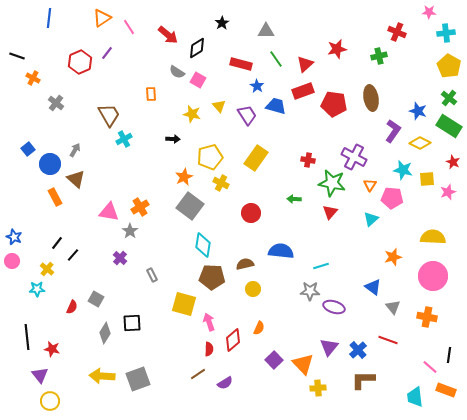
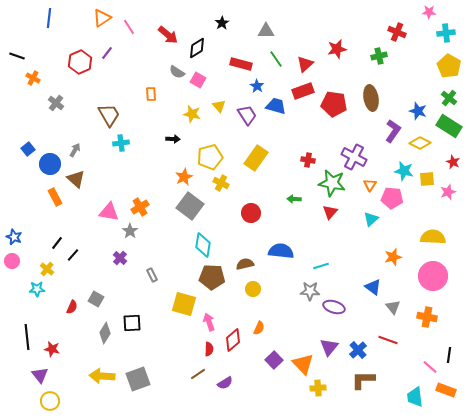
cyan cross at (124, 139): moved 3 px left, 4 px down; rotated 21 degrees clockwise
cyan star at (403, 170): moved 1 px right, 1 px down
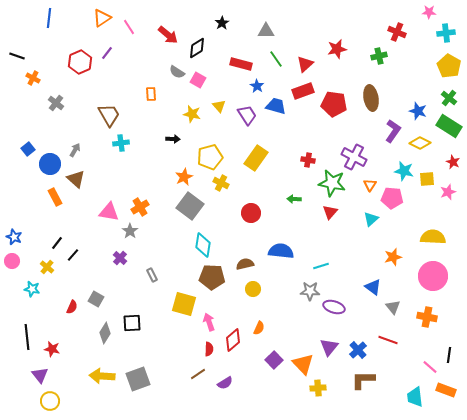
yellow cross at (47, 269): moved 2 px up
cyan star at (37, 289): moved 5 px left; rotated 14 degrees clockwise
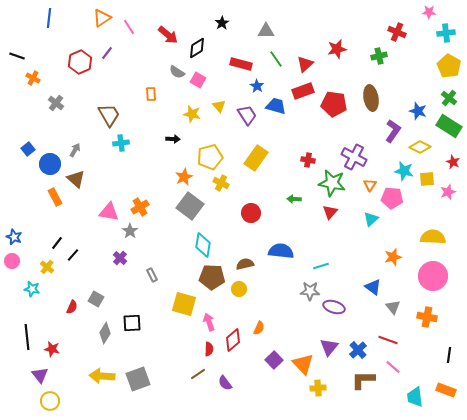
yellow diamond at (420, 143): moved 4 px down
yellow circle at (253, 289): moved 14 px left
pink line at (430, 367): moved 37 px left
purple semicircle at (225, 383): rotated 84 degrees clockwise
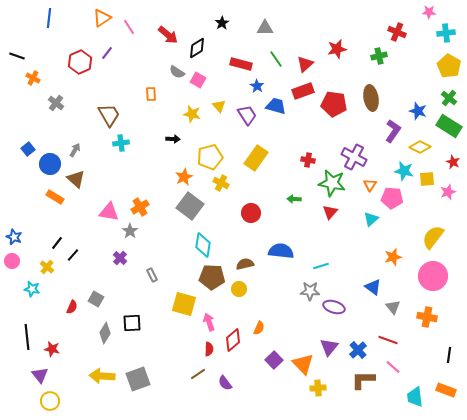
gray triangle at (266, 31): moved 1 px left, 3 px up
orange rectangle at (55, 197): rotated 30 degrees counterclockwise
yellow semicircle at (433, 237): rotated 55 degrees counterclockwise
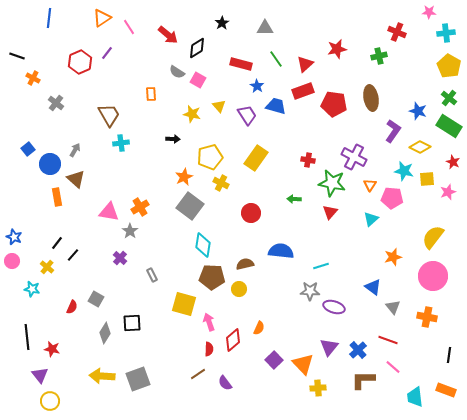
orange rectangle at (55, 197): moved 2 px right; rotated 48 degrees clockwise
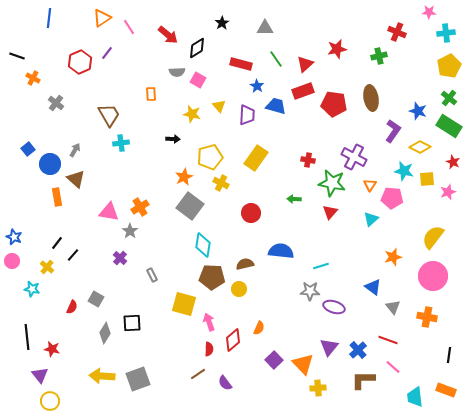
yellow pentagon at (449, 66): rotated 15 degrees clockwise
gray semicircle at (177, 72): rotated 35 degrees counterclockwise
purple trapezoid at (247, 115): rotated 35 degrees clockwise
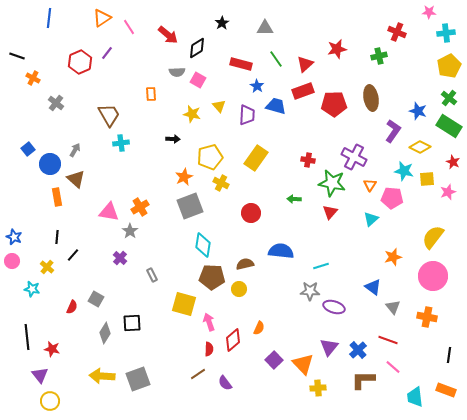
red pentagon at (334, 104): rotated 10 degrees counterclockwise
gray square at (190, 206): rotated 32 degrees clockwise
black line at (57, 243): moved 6 px up; rotated 32 degrees counterclockwise
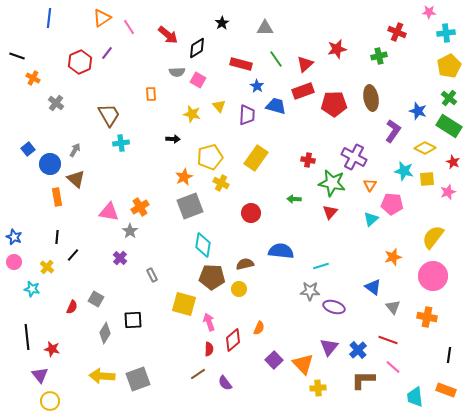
yellow diamond at (420, 147): moved 5 px right, 1 px down
pink pentagon at (392, 198): moved 6 px down
pink circle at (12, 261): moved 2 px right, 1 px down
black square at (132, 323): moved 1 px right, 3 px up
